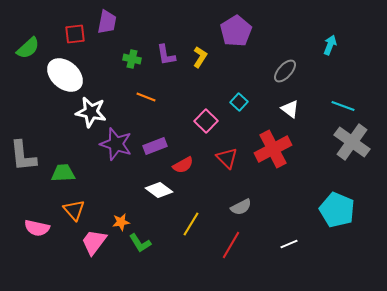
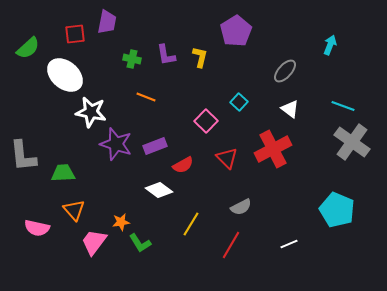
yellow L-shape: rotated 20 degrees counterclockwise
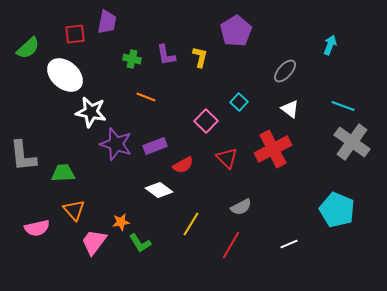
pink semicircle: rotated 25 degrees counterclockwise
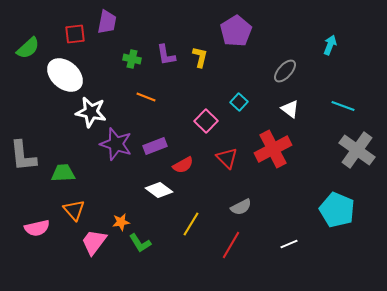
gray cross: moved 5 px right, 8 px down
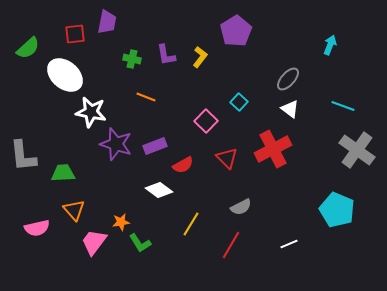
yellow L-shape: rotated 25 degrees clockwise
gray ellipse: moved 3 px right, 8 px down
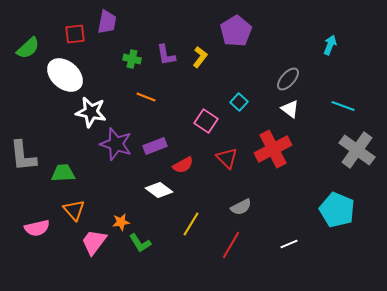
pink square: rotated 10 degrees counterclockwise
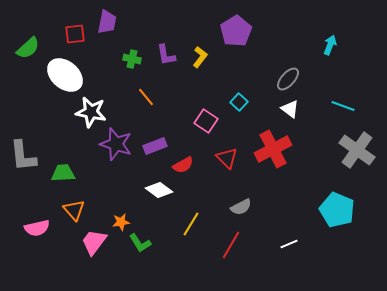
orange line: rotated 30 degrees clockwise
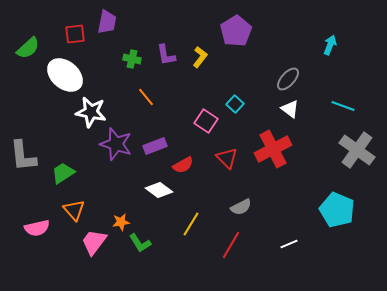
cyan square: moved 4 px left, 2 px down
green trapezoid: rotated 30 degrees counterclockwise
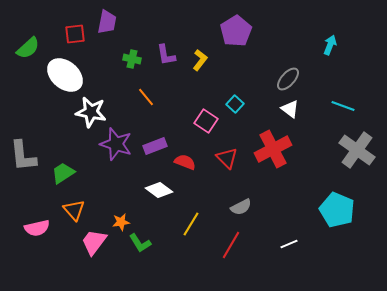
yellow L-shape: moved 3 px down
red semicircle: moved 2 px right, 3 px up; rotated 130 degrees counterclockwise
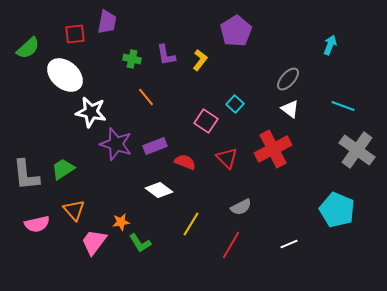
gray L-shape: moved 3 px right, 19 px down
green trapezoid: moved 4 px up
pink semicircle: moved 4 px up
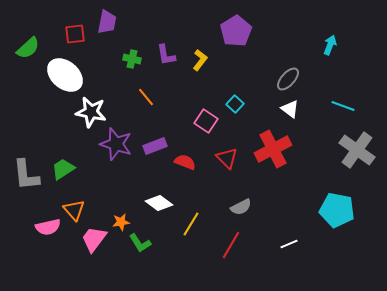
white diamond: moved 13 px down
cyan pentagon: rotated 12 degrees counterclockwise
pink semicircle: moved 11 px right, 3 px down
pink trapezoid: moved 3 px up
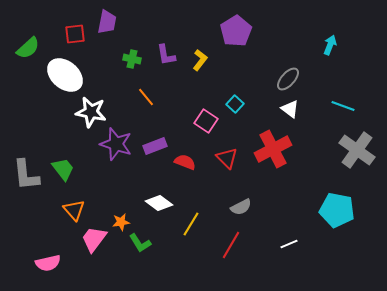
green trapezoid: rotated 85 degrees clockwise
pink semicircle: moved 36 px down
